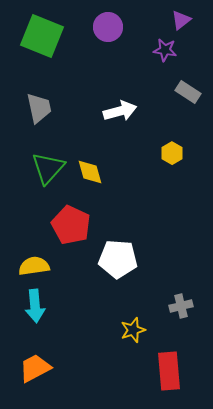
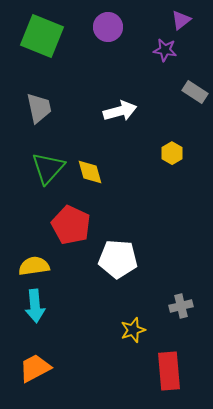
gray rectangle: moved 7 px right
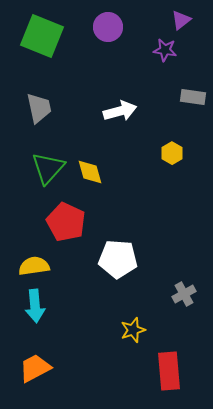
gray rectangle: moved 2 px left, 5 px down; rotated 25 degrees counterclockwise
red pentagon: moved 5 px left, 3 px up
gray cross: moved 3 px right, 12 px up; rotated 15 degrees counterclockwise
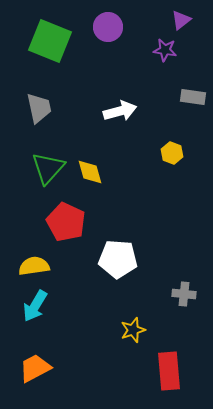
green square: moved 8 px right, 5 px down
yellow hexagon: rotated 10 degrees counterclockwise
gray cross: rotated 35 degrees clockwise
cyan arrow: rotated 36 degrees clockwise
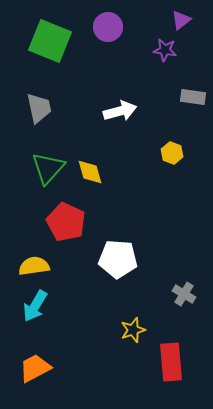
gray cross: rotated 25 degrees clockwise
red rectangle: moved 2 px right, 9 px up
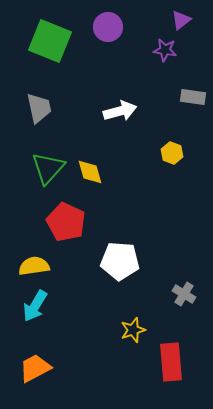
white pentagon: moved 2 px right, 2 px down
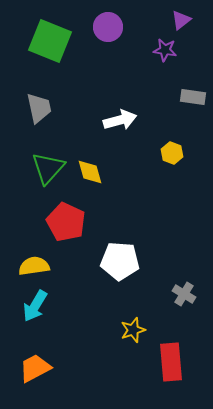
white arrow: moved 9 px down
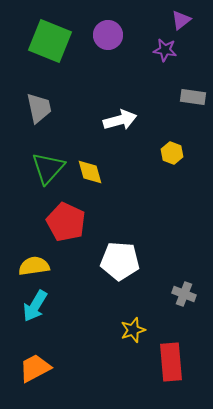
purple circle: moved 8 px down
gray cross: rotated 10 degrees counterclockwise
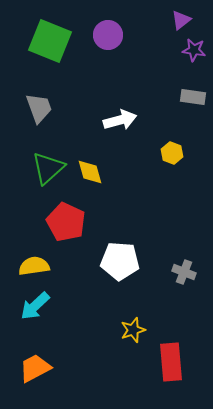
purple star: moved 29 px right
gray trapezoid: rotated 8 degrees counterclockwise
green triangle: rotated 6 degrees clockwise
gray cross: moved 22 px up
cyan arrow: rotated 16 degrees clockwise
